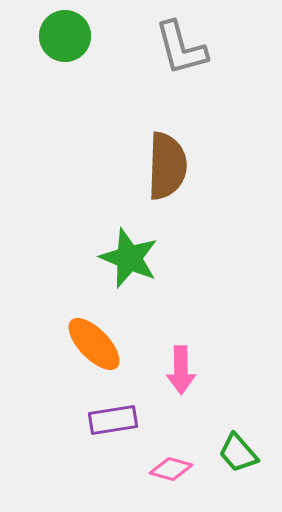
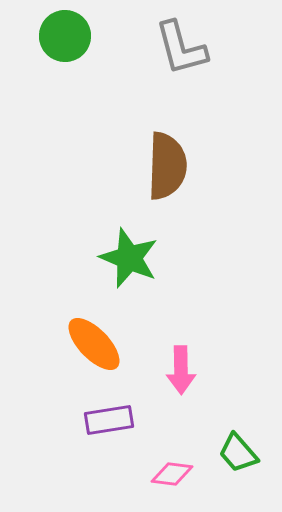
purple rectangle: moved 4 px left
pink diamond: moved 1 px right, 5 px down; rotated 9 degrees counterclockwise
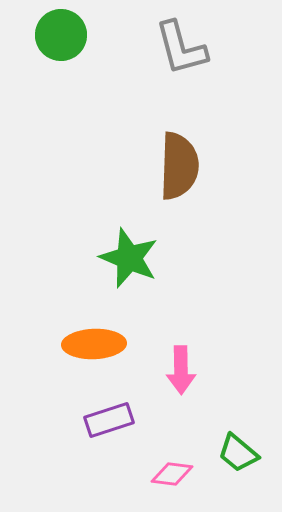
green circle: moved 4 px left, 1 px up
brown semicircle: moved 12 px right
orange ellipse: rotated 48 degrees counterclockwise
purple rectangle: rotated 9 degrees counterclockwise
green trapezoid: rotated 9 degrees counterclockwise
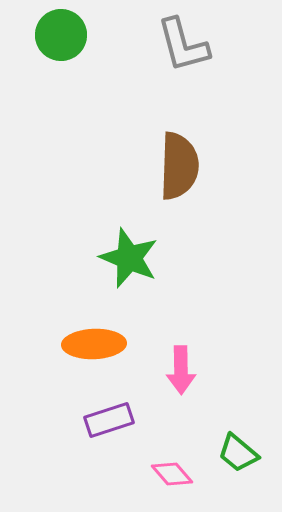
gray L-shape: moved 2 px right, 3 px up
pink diamond: rotated 42 degrees clockwise
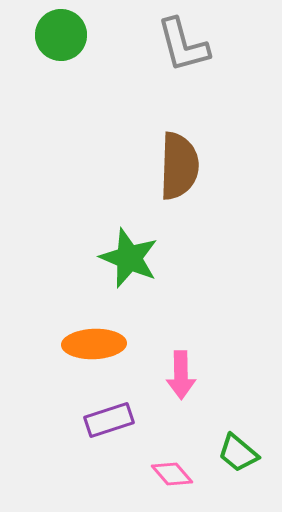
pink arrow: moved 5 px down
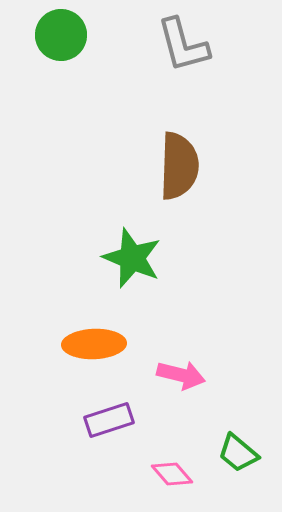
green star: moved 3 px right
pink arrow: rotated 75 degrees counterclockwise
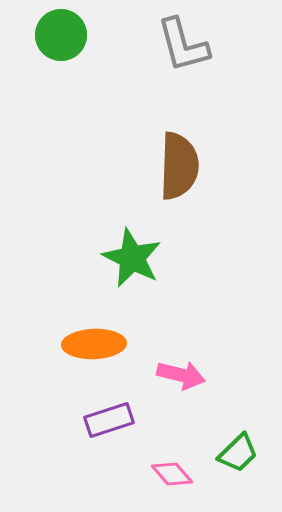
green star: rotated 4 degrees clockwise
green trapezoid: rotated 84 degrees counterclockwise
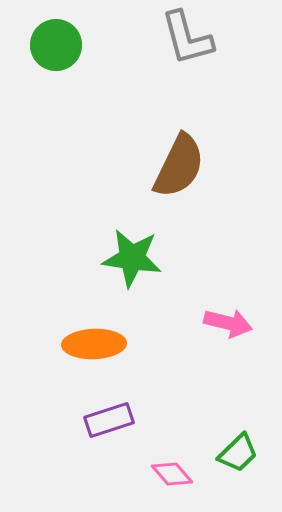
green circle: moved 5 px left, 10 px down
gray L-shape: moved 4 px right, 7 px up
brown semicircle: rotated 24 degrees clockwise
green star: rotated 18 degrees counterclockwise
pink arrow: moved 47 px right, 52 px up
